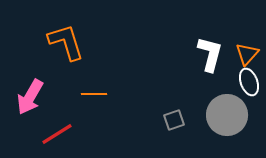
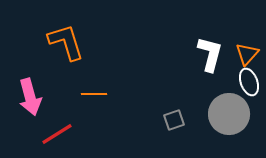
pink arrow: rotated 45 degrees counterclockwise
gray circle: moved 2 px right, 1 px up
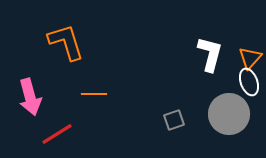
orange triangle: moved 3 px right, 4 px down
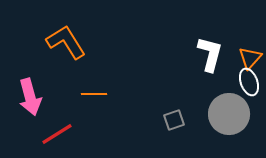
orange L-shape: rotated 15 degrees counterclockwise
